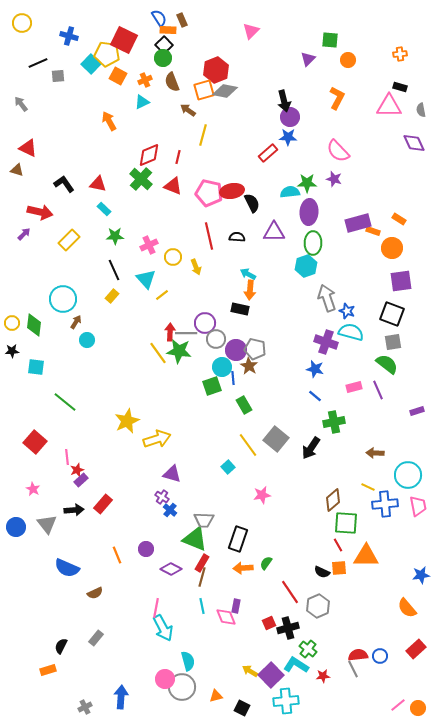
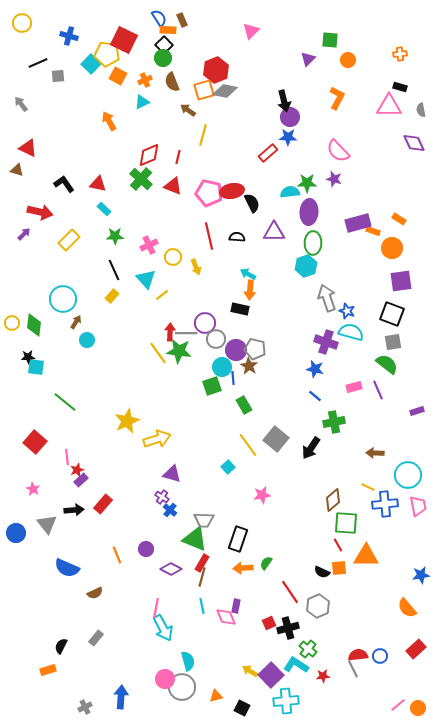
black star at (12, 351): moved 16 px right, 6 px down
blue circle at (16, 527): moved 6 px down
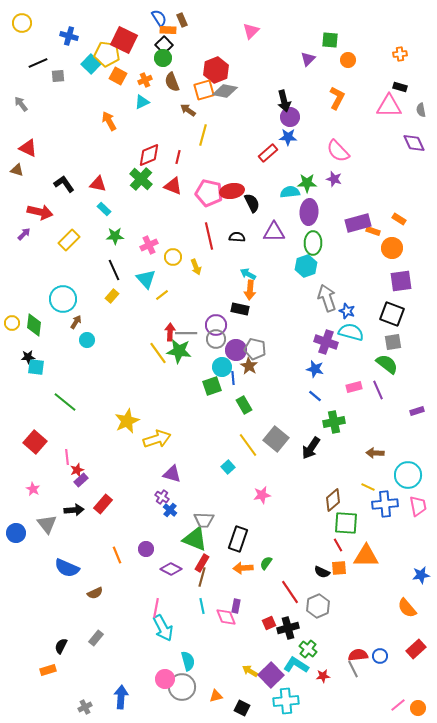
purple circle at (205, 323): moved 11 px right, 2 px down
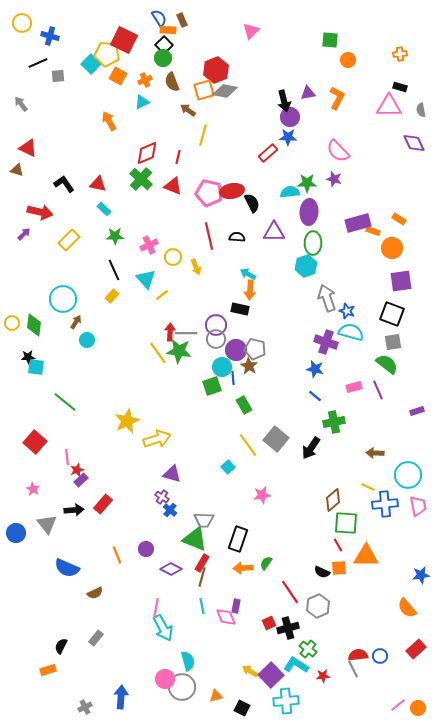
blue cross at (69, 36): moved 19 px left
purple triangle at (308, 59): moved 34 px down; rotated 35 degrees clockwise
red diamond at (149, 155): moved 2 px left, 2 px up
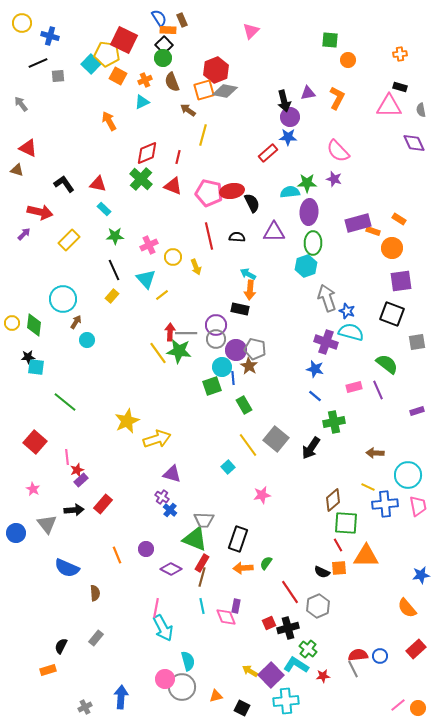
gray square at (393, 342): moved 24 px right
brown semicircle at (95, 593): rotated 70 degrees counterclockwise
